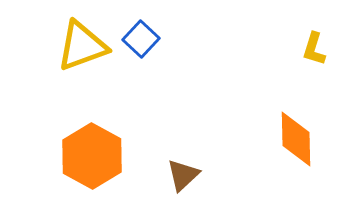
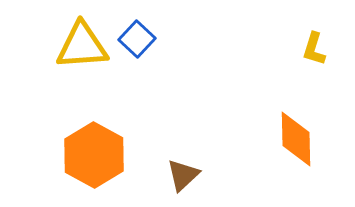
blue square: moved 4 px left
yellow triangle: rotated 16 degrees clockwise
orange hexagon: moved 2 px right, 1 px up
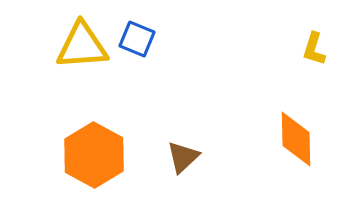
blue square: rotated 21 degrees counterclockwise
brown triangle: moved 18 px up
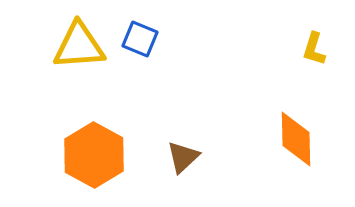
blue square: moved 3 px right
yellow triangle: moved 3 px left
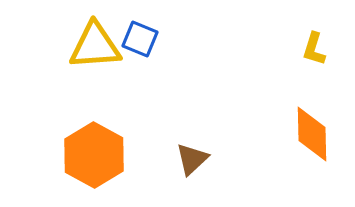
yellow triangle: moved 16 px right
orange diamond: moved 16 px right, 5 px up
brown triangle: moved 9 px right, 2 px down
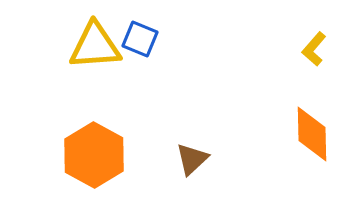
yellow L-shape: rotated 24 degrees clockwise
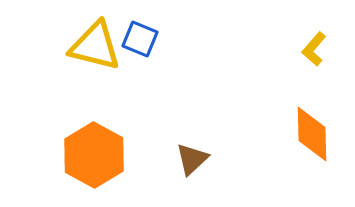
yellow triangle: rotated 18 degrees clockwise
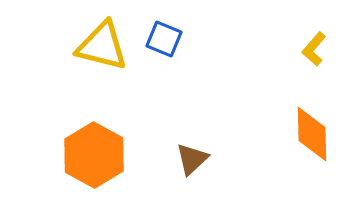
blue square: moved 24 px right
yellow triangle: moved 7 px right
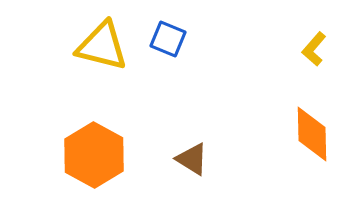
blue square: moved 4 px right
brown triangle: rotated 45 degrees counterclockwise
